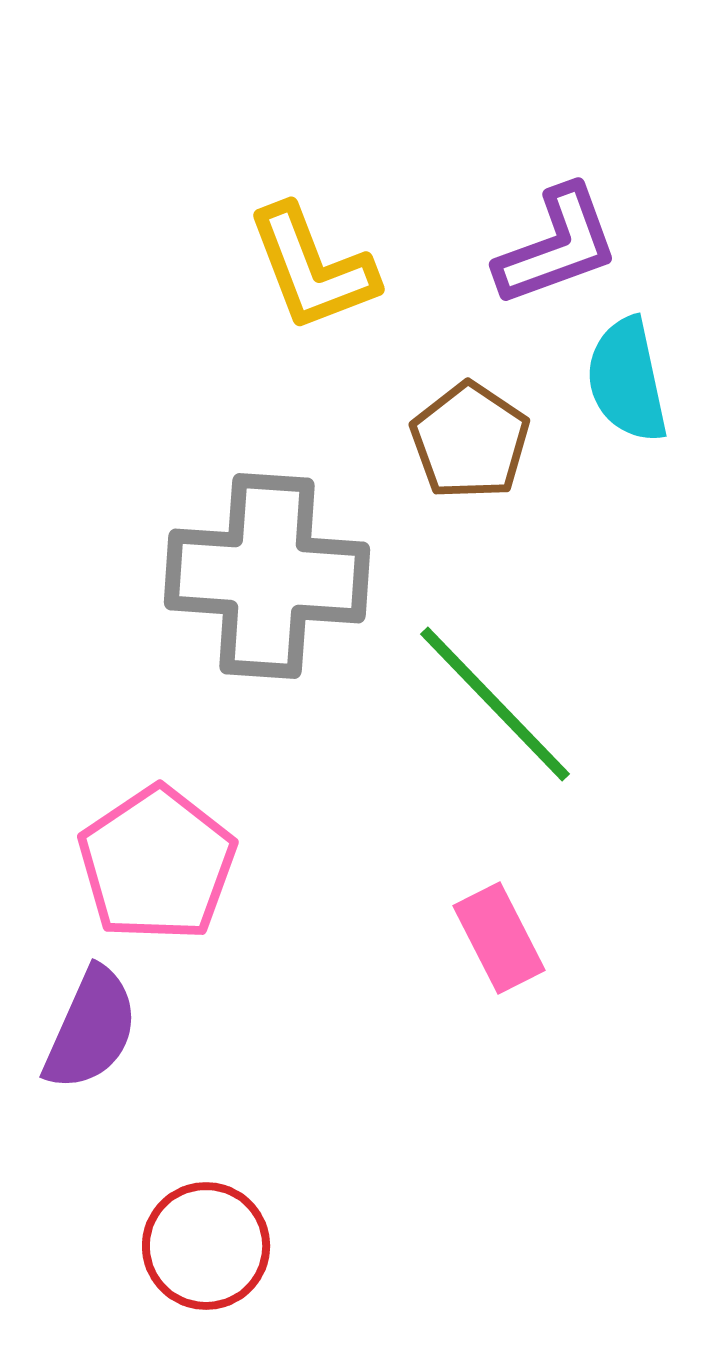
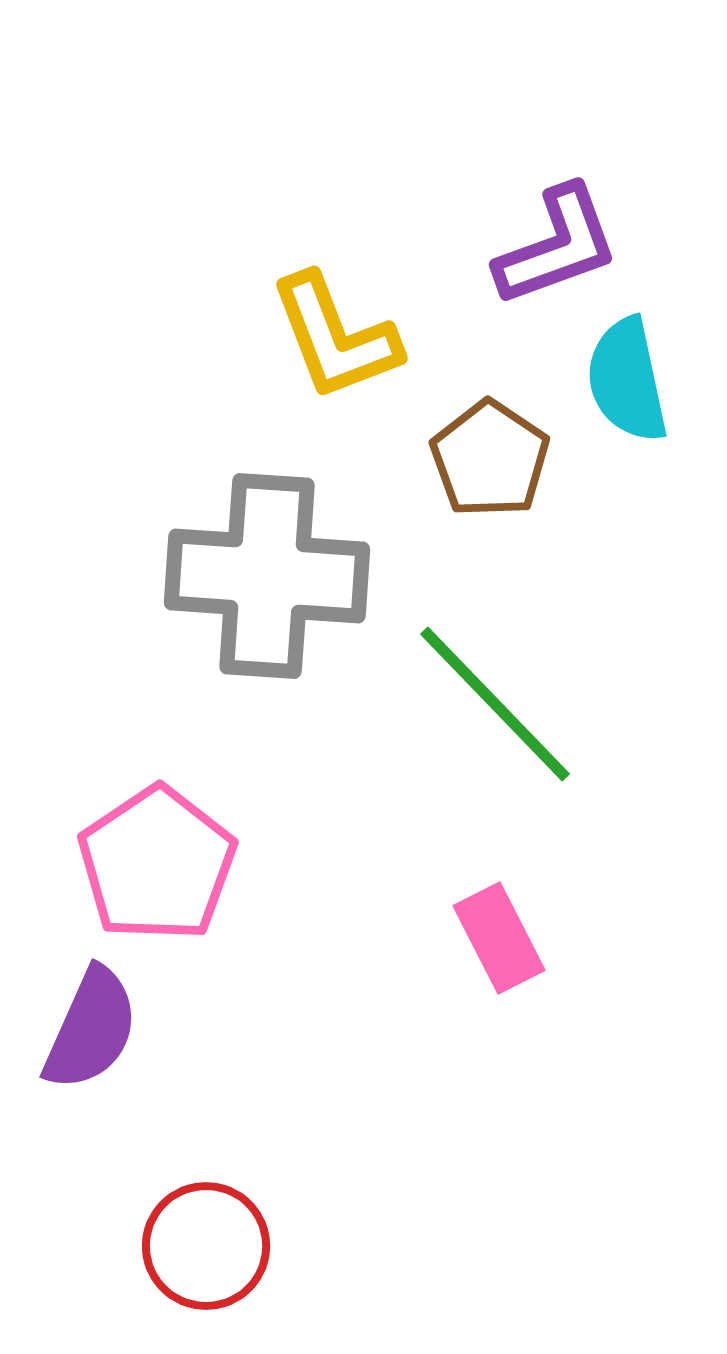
yellow L-shape: moved 23 px right, 69 px down
brown pentagon: moved 20 px right, 18 px down
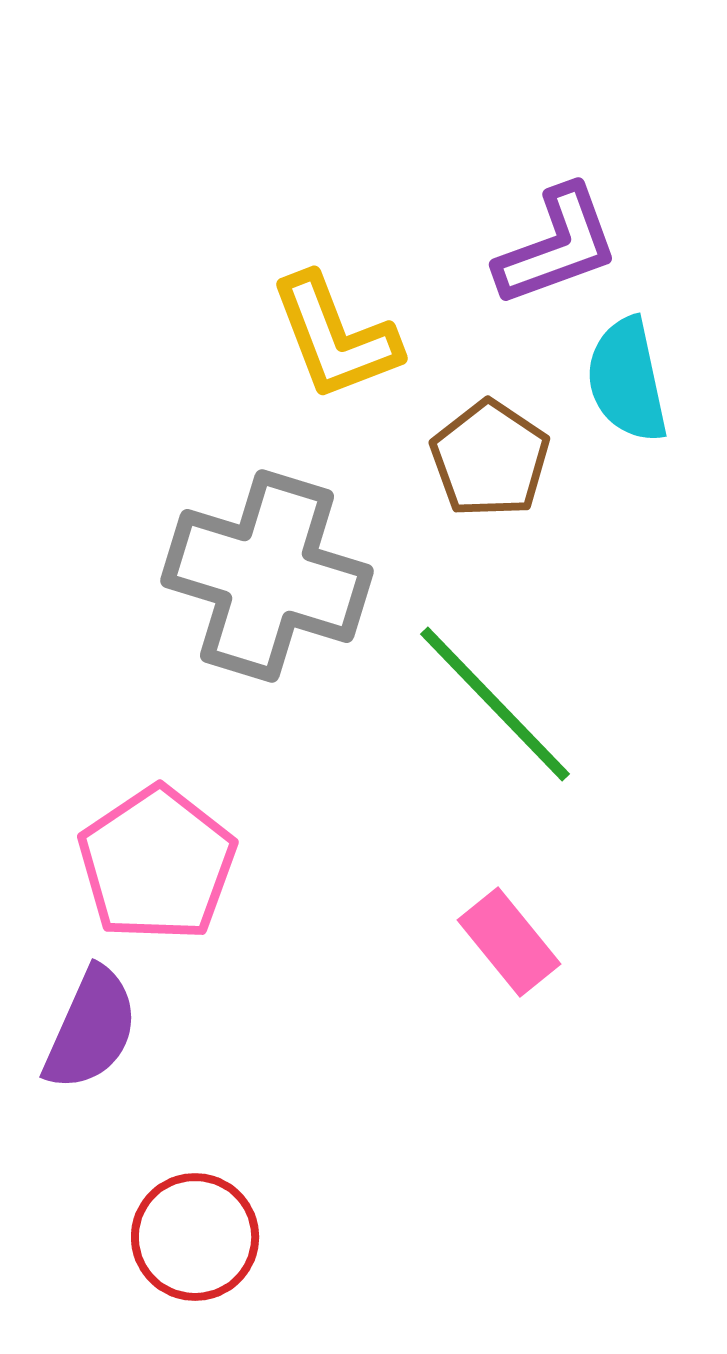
gray cross: rotated 13 degrees clockwise
pink rectangle: moved 10 px right, 4 px down; rotated 12 degrees counterclockwise
red circle: moved 11 px left, 9 px up
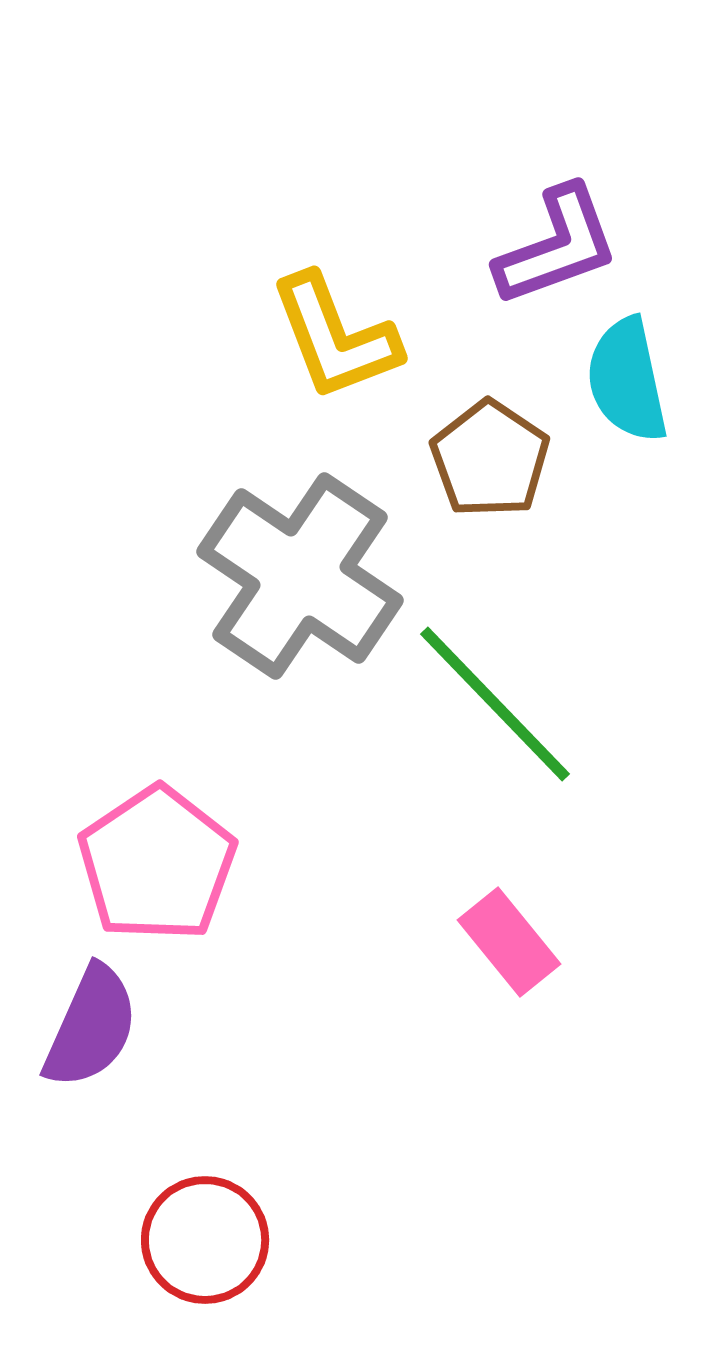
gray cross: moved 33 px right; rotated 17 degrees clockwise
purple semicircle: moved 2 px up
red circle: moved 10 px right, 3 px down
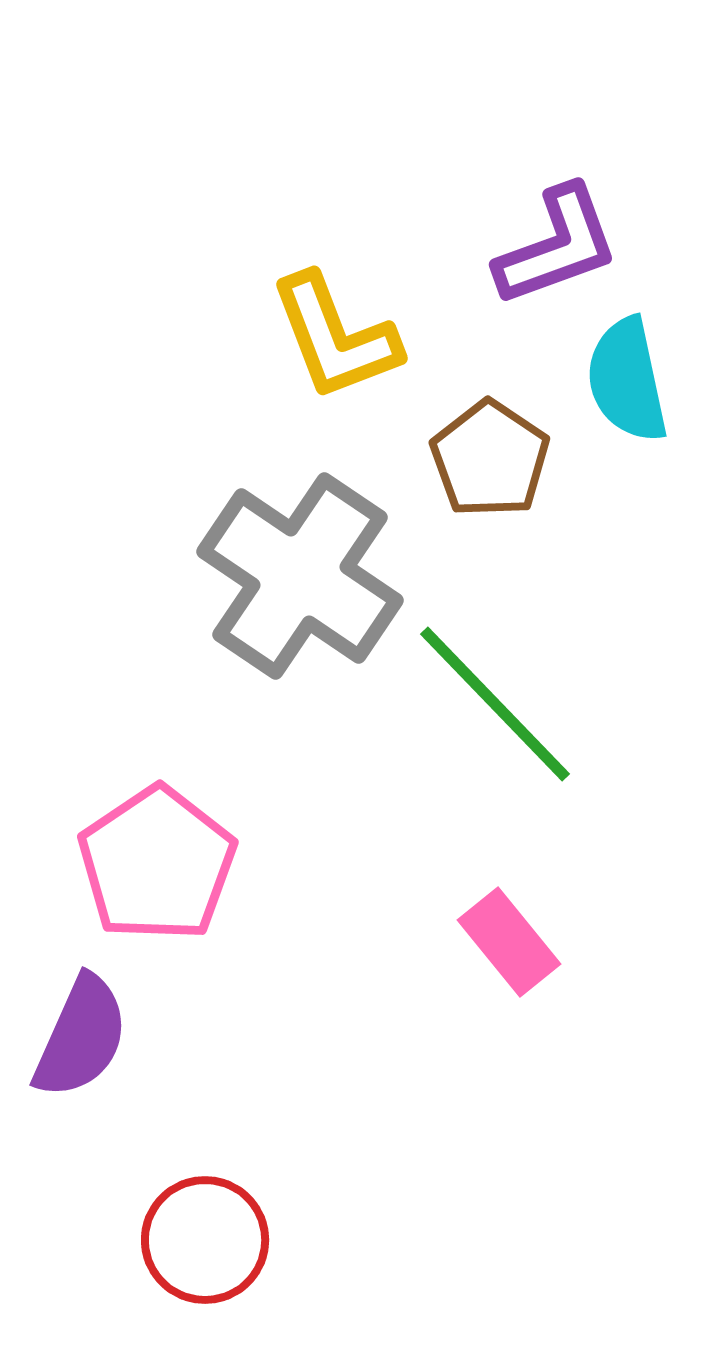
purple semicircle: moved 10 px left, 10 px down
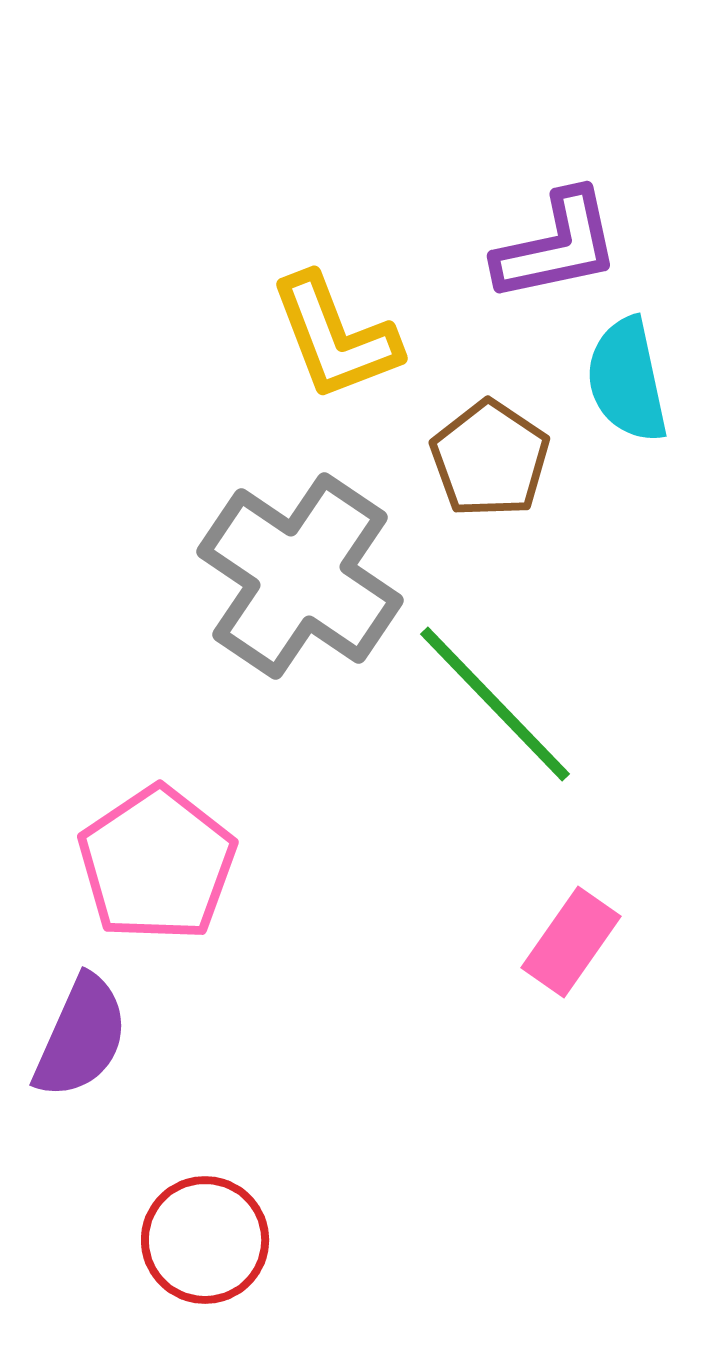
purple L-shape: rotated 8 degrees clockwise
pink rectangle: moved 62 px right; rotated 74 degrees clockwise
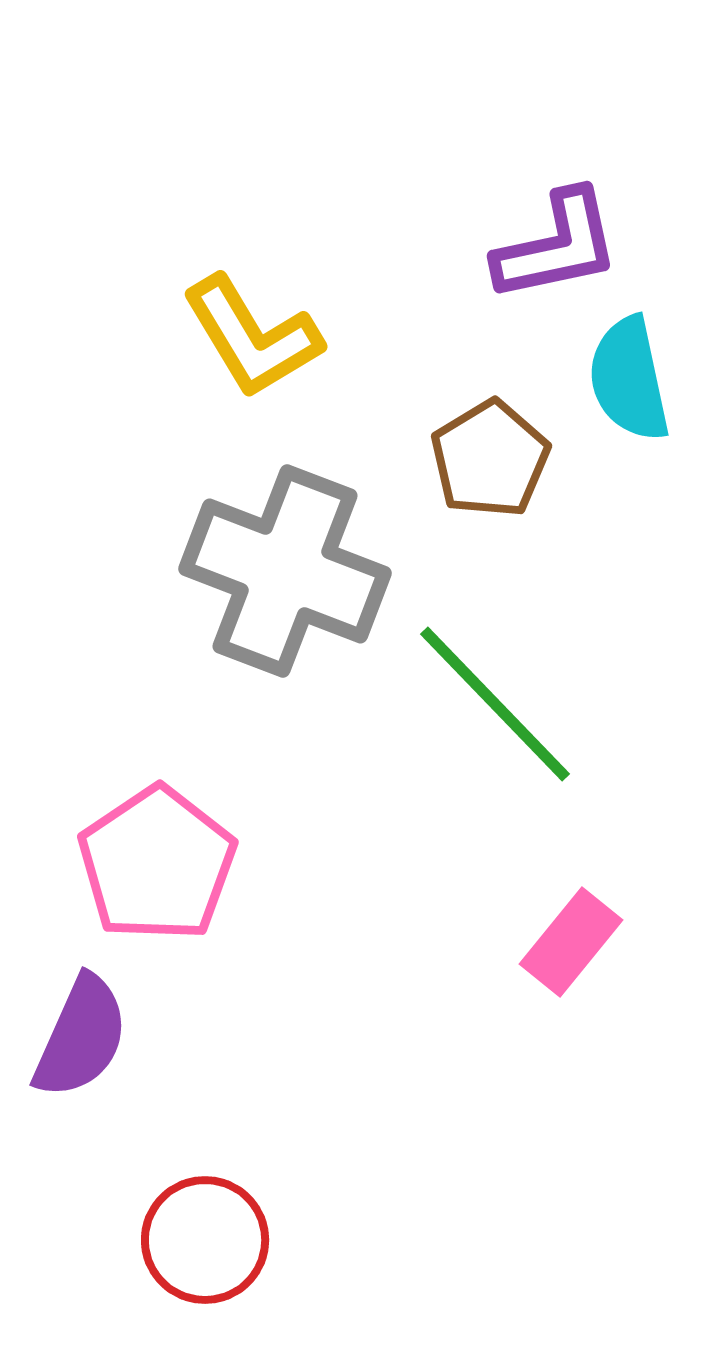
yellow L-shape: moved 83 px left; rotated 10 degrees counterclockwise
cyan semicircle: moved 2 px right, 1 px up
brown pentagon: rotated 7 degrees clockwise
gray cross: moved 15 px left, 5 px up; rotated 13 degrees counterclockwise
pink rectangle: rotated 4 degrees clockwise
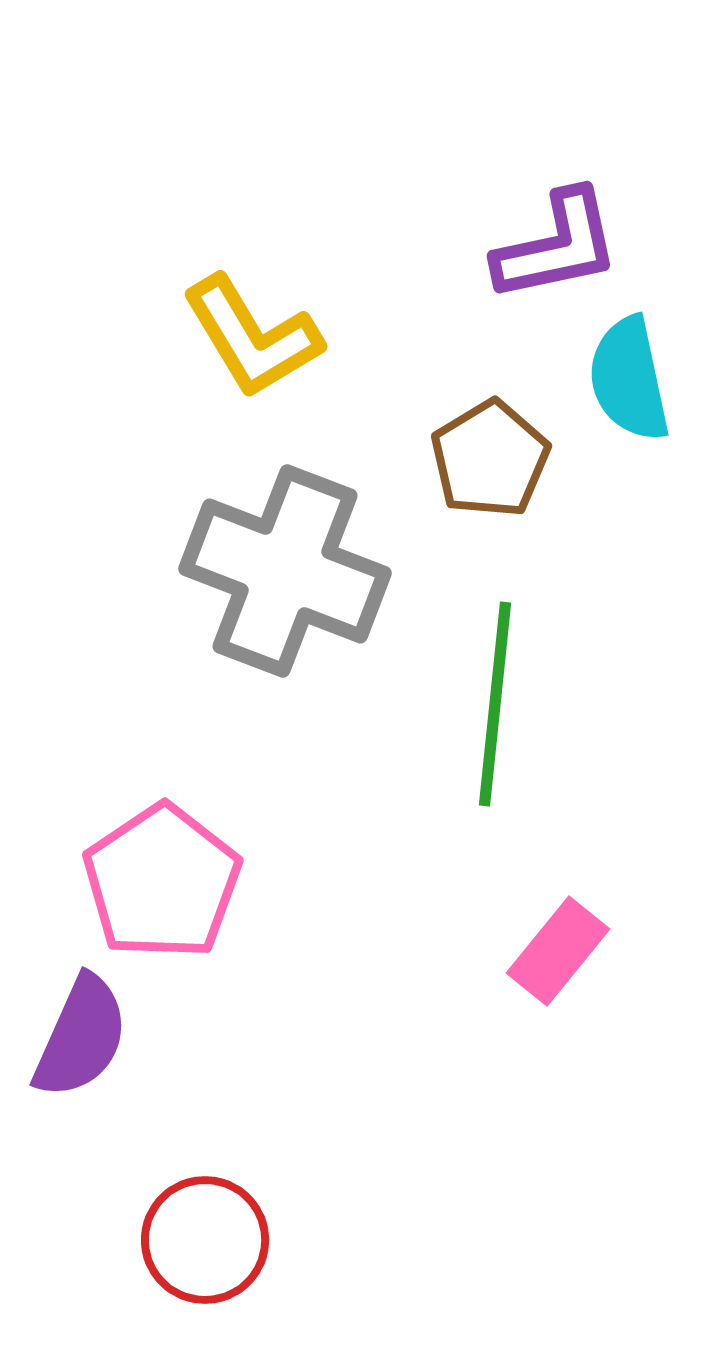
green line: rotated 50 degrees clockwise
pink pentagon: moved 5 px right, 18 px down
pink rectangle: moved 13 px left, 9 px down
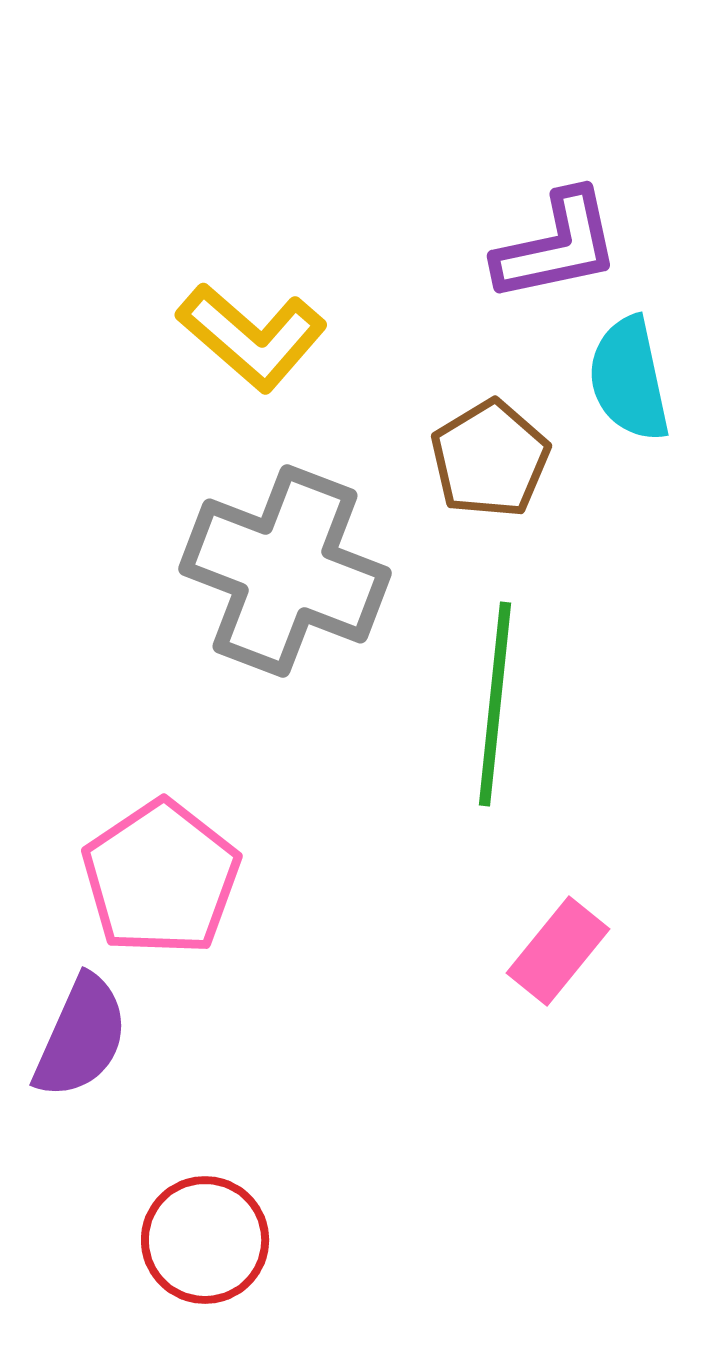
yellow L-shape: rotated 18 degrees counterclockwise
pink pentagon: moved 1 px left, 4 px up
